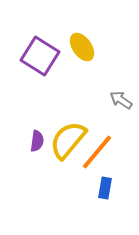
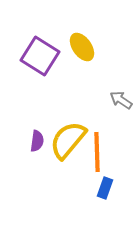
orange line: rotated 42 degrees counterclockwise
blue rectangle: rotated 10 degrees clockwise
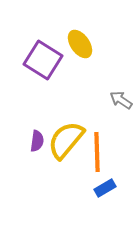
yellow ellipse: moved 2 px left, 3 px up
purple square: moved 3 px right, 4 px down
yellow semicircle: moved 2 px left
blue rectangle: rotated 40 degrees clockwise
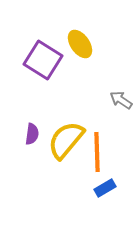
purple semicircle: moved 5 px left, 7 px up
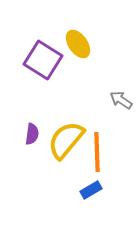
yellow ellipse: moved 2 px left
blue rectangle: moved 14 px left, 2 px down
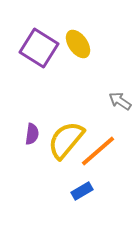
purple square: moved 4 px left, 12 px up
gray arrow: moved 1 px left, 1 px down
orange line: moved 1 px right, 1 px up; rotated 51 degrees clockwise
blue rectangle: moved 9 px left, 1 px down
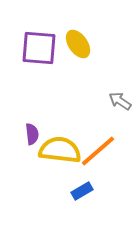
purple square: rotated 27 degrees counterclockwise
purple semicircle: rotated 15 degrees counterclockwise
yellow semicircle: moved 6 px left, 10 px down; rotated 57 degrees clockwise
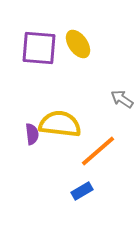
gray arrow: moved 2 px right, 2 px up
yellow semicircle: moved 26 px up
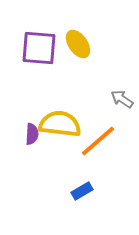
purple semicircle: rotated 10 degrees clockwise
orange line: moved 10 px up
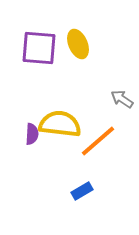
yellow ellipse: rotated 12 degrees clockwise
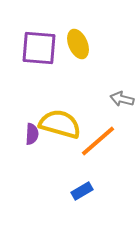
gray arrow: rotated 20 degrees counterclockwise
yellow semicircle: rotated 9 degrees clockwise
